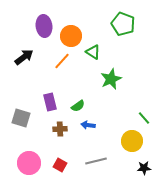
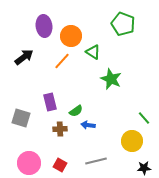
green star: rotated 25 degrees counterclockwise
green semicircle: moved 2 px left, 5 px down
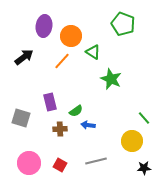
purple ellipse: rotated 15 degrees clockwise
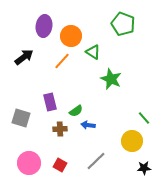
gray line: rotated 30 degrees counterclockwise
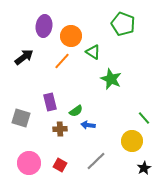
black star: rotated 24 degrees counterclockwise
